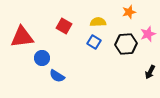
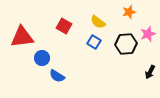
yellow semicircle: rotated 140 degrees counterclockwise
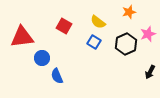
black hexagon: rotated 20 degrees counterclockwise
blue semicircle: rotated 35 degrees clockwise
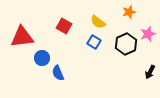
blue semicircle: moved 1 px right, 3 px up
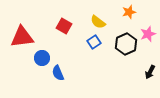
blue square: rotated 24 degrees clockwise
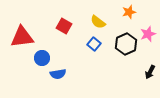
blue square: moved 2 px down; rotated 16 degrees counterclockwise
blue semicircle: moved 1 px down; rotated 77 degrees counterclockwise
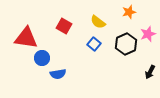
red triangle: moved 4 px right, 1 px down; rotated 15 degrees clockwise
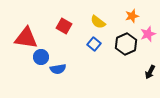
orange star: moved 3 px right, 4 px down
blue circle: moved 1 px left, 1 px up
blue semicircle: moved 5 px up
